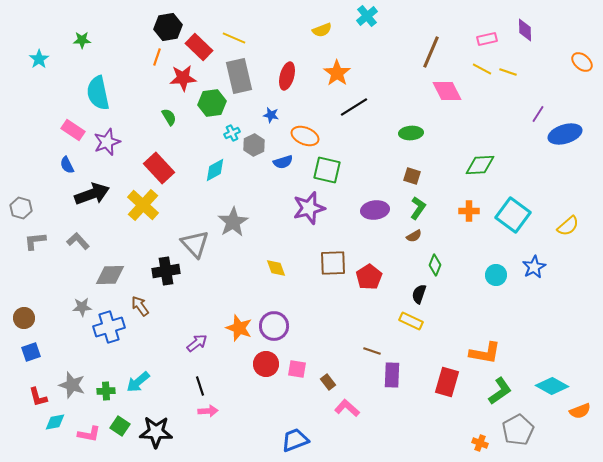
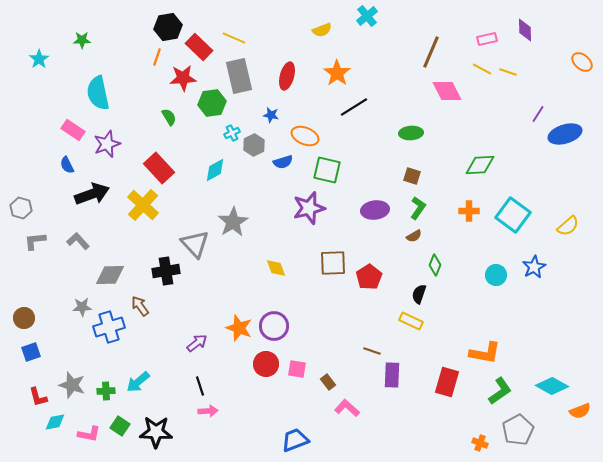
purple star at (107, 142): moved 2 px down
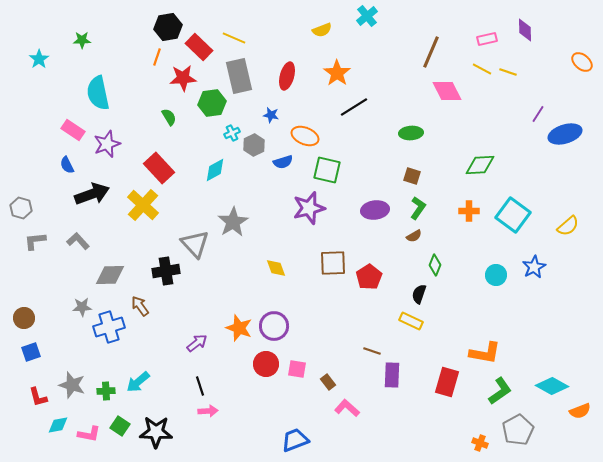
cyan diamond at (55, 422): moved 3 px right, 3 px down
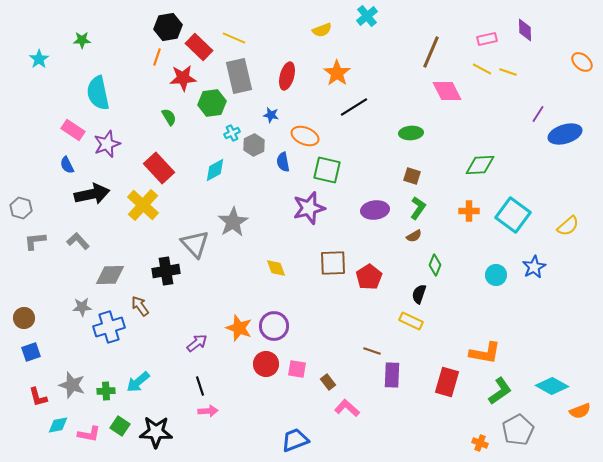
blue semicircle at (283, 162): rotated 96 degrees clockwise
black arrow at (92, 194): rotated 8 degrees clockwise
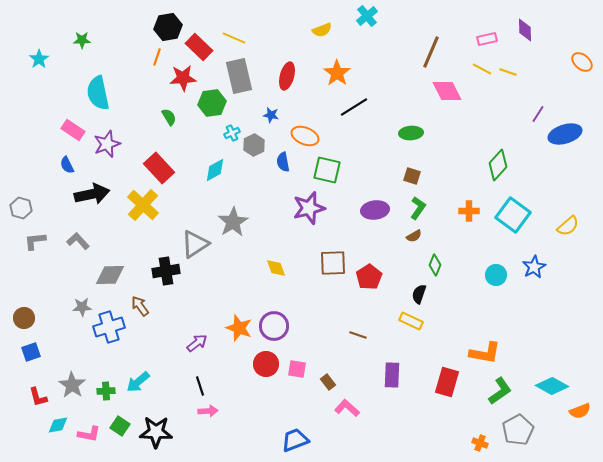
green diamond at (480, 165): moved 18 px right; rotated 44 degrees counterclockwise
gray triangle at (195, 244): rotated 40 degrees clockwise
brown line at (372, 351): moved 14 px left, 16 px up
gray star at (72, 385): rotated 16 degrees clockwise
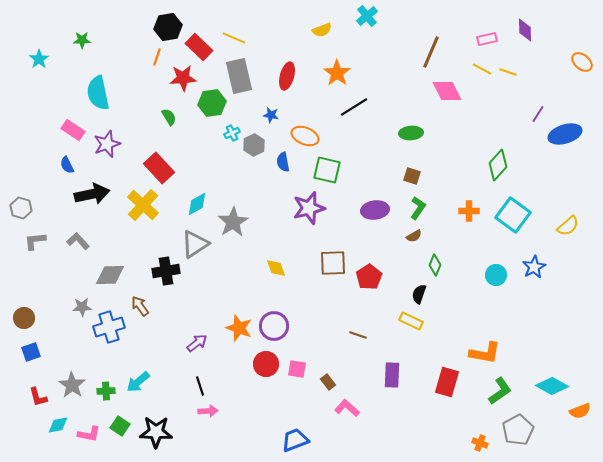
cyan diamond at (215, 170): moved 18 px left, 34 px down
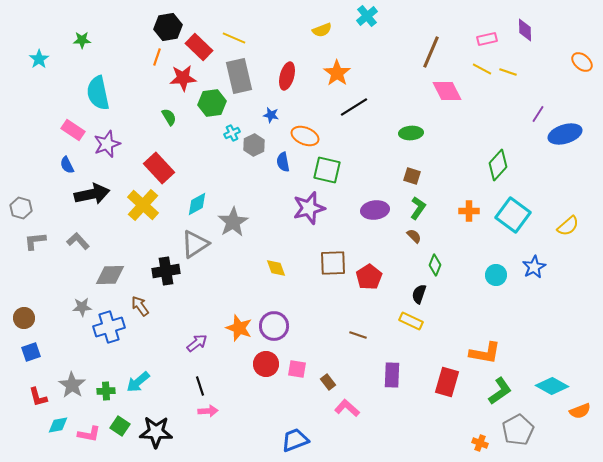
brown semicircle at (414, 236): rotated 105 degrees counterclockwise
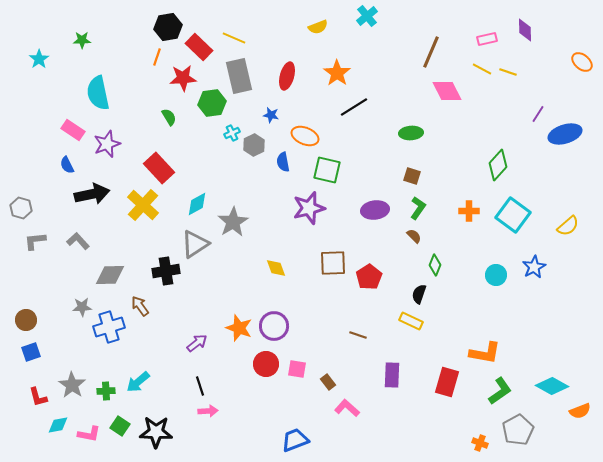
yellow semicircle at (322, 30): moved 4 px left, 3 px up
brown circle at (24, 318): moved 2 px right, 2 px down
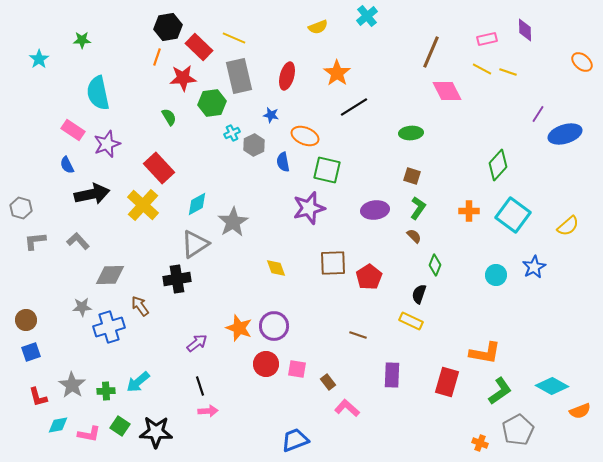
black cross at (166, 271): moved 11 px right, 8 px down
